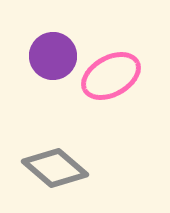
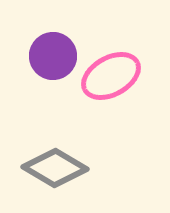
gray diamond: rotated 10 degrees counterclockwise
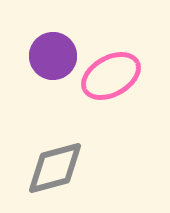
gray diamond: rotated 46 degrees counterclockwise
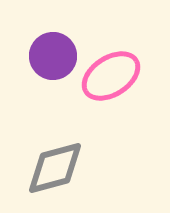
pink ellipse: rotated 4 degrees counterclockwise
